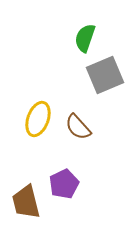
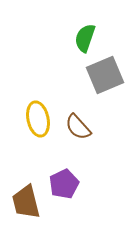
yellow ellipse: rotated 32 degrees counterclockwise
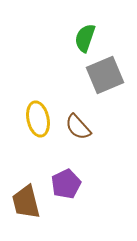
purple pentagon: moved 2 px right
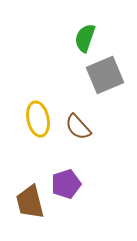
purple pentagon: rotated 8 degrees clockwise
brown trapezoid: moved 4 px right
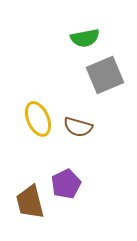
green semicircle: rotated 120 degrees counterclockwise
yellow ellipse: rotated 12 degrees counterclockwise
brown semicircle: rotated 32 degrees counterclockwise
purple pentagon: rotated 8 degrees counterclockwise
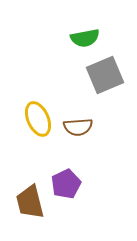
brown semicircle: rotated 20 degrees counterclockwise
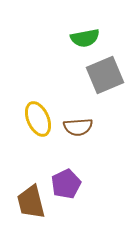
brown trapezoid: moved 1 px right
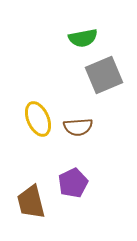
green semicircle: moved 2 px left
gray square: moved 1 px left
purple pentagon: moved 7 px right, 1 px up
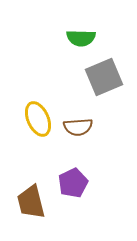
green semicircle: moved 2 px left; rotated 12 degrees clockwise
gray square: moved 2 px down
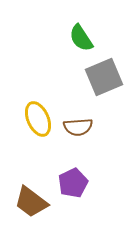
green semicircle: rotated 56 degrees clockwise
brown trapezoid: rotated 39 degrees counterclockwise
